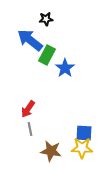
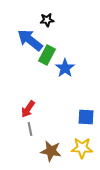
black star: moved 1 px right, 1 px down
blue square: moved 2 px right, 16 px up
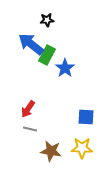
blue arrow: moved 1 px right, 4 px down
gray line: rotated 64 degrees counterclockwise
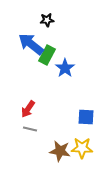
brown star: moved 9 px right
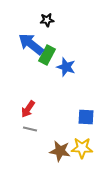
blue star: moved 1 px right, 1 px up; rotated 18 degrees counterclockwise
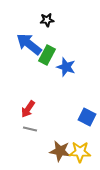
blue arrow: moved 2 px left
blue square: moved 1 px right; rotated 24 degrees clockwise
yellow star: moved 2 px left, 4 px down
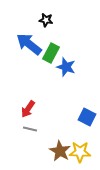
black star: moved 1 px left; rotated 16 degrees clockwise
green rectangle: moved 4 px right, 2 px up
brown star: rotated 20 degrees clockwise
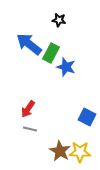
black star: moved 13 px right
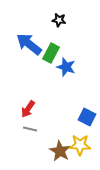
yellow star: moved 7 px up
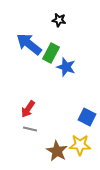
brown star: moved 3 px left
